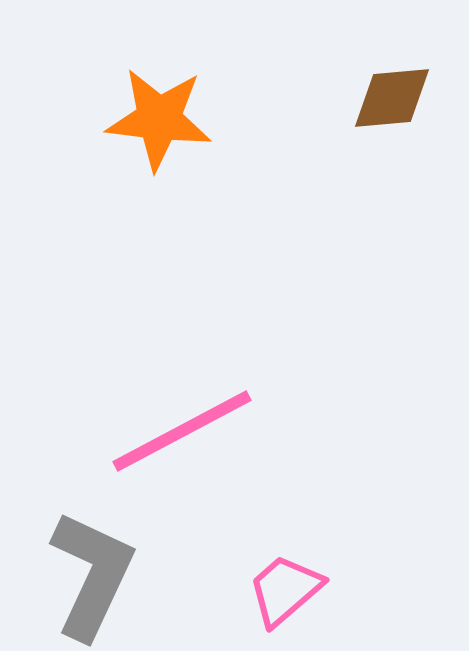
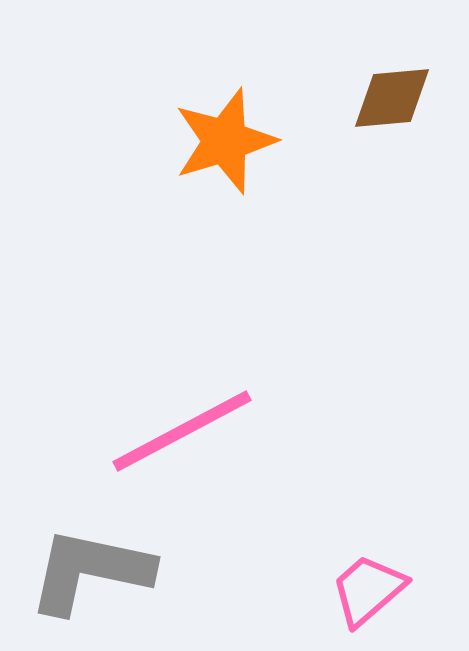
orange star: moved 66 px right, 22 px down; rotated 24 degrees counterclockwise
gray L-shape: moved 2 px left, 4 px up; rotated 103 degrees counterclockwise
pink trapezoid: moved 83 px right
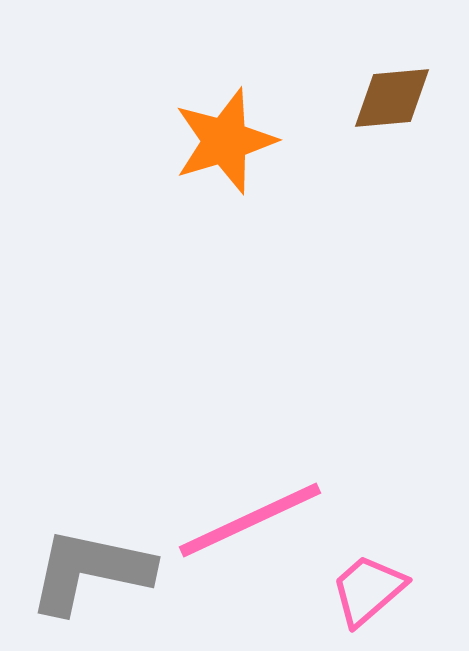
pink line: moved 68 px right, 89 px down; rotated 3 degrees clockwise
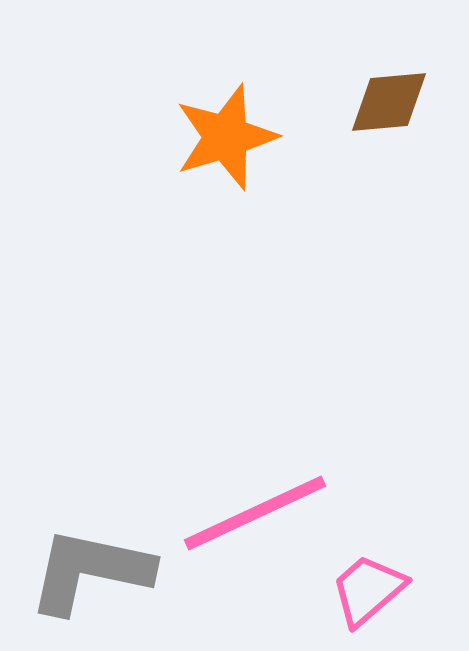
brown diamond: moved 3 px left, 4 px down
orange star: moved 1 px right, 4 px up
pink line: moved 5 px right, 7 px up
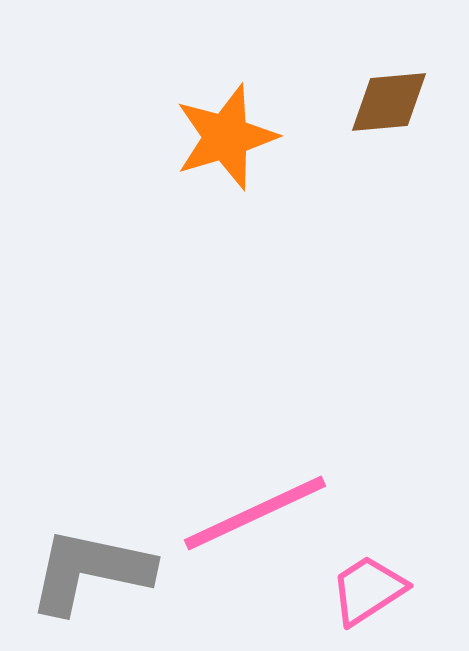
pink trapezoid: rotated 8 degrees clockwise
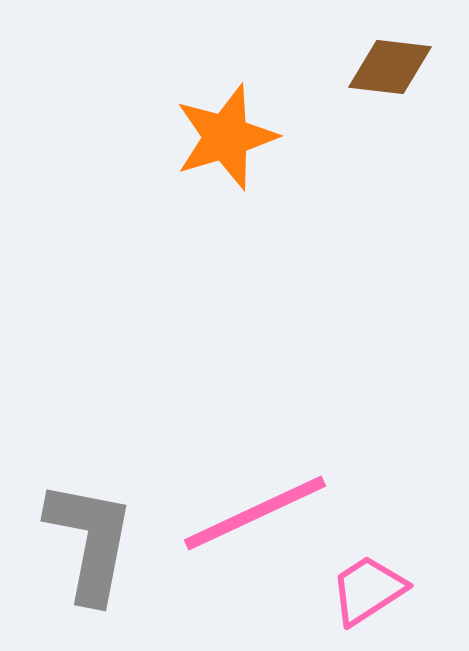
brown diamond: moved 1 px right, 35 px up; rotated 12 degrees clockwise
gray L-shape: moved 30 px up; rotated 89 degrees clockwise
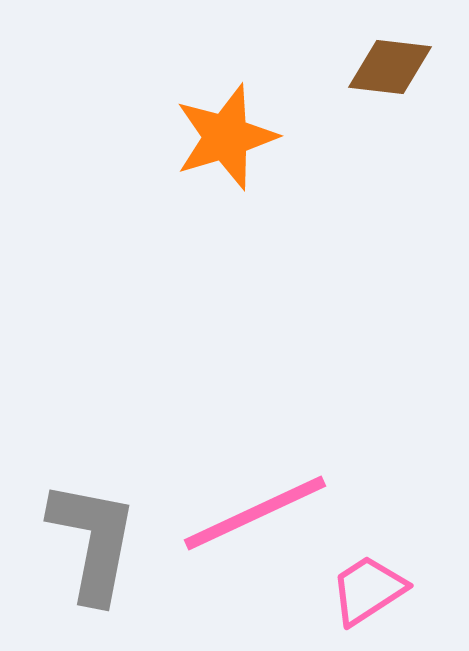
gray L-shape: moved 3 px right
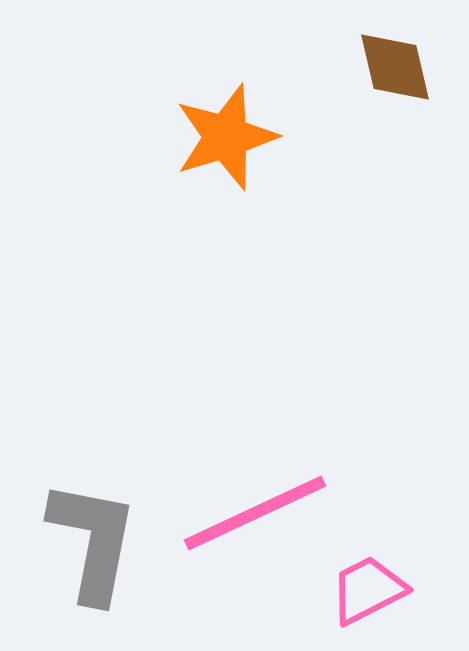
brown diamond: moved 5 px right; rotated 70 degrees clockwise
pink trapezoid: rotated 6 degrees clockwise
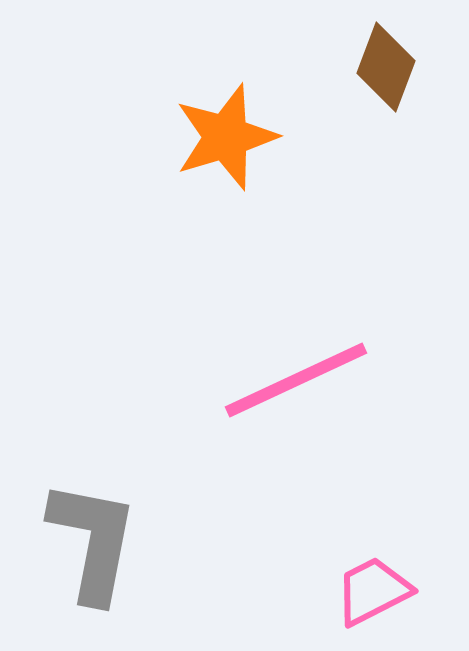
brown diamond: moved 9 px left; rotated 34 degrees clockwise
pink line: moved 41 px right, 133 px up
pink trapezoid: moved 5 px right, 1 px down
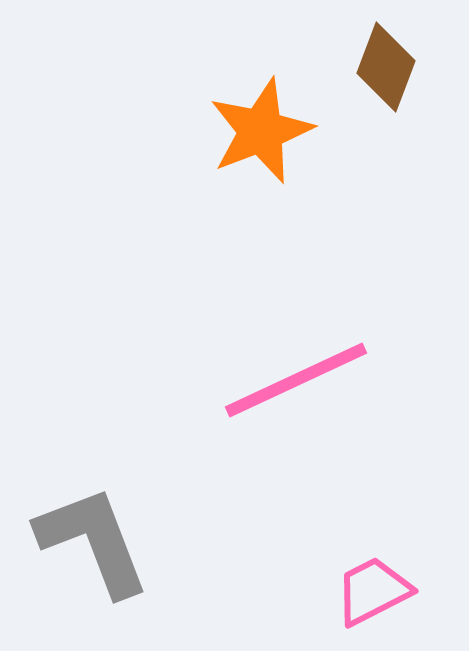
orange star: moved 35 px right, 6 px up; rotated 4 degrees counterclockwise
gray L-shape: rotated 32 degrees counterclockwise
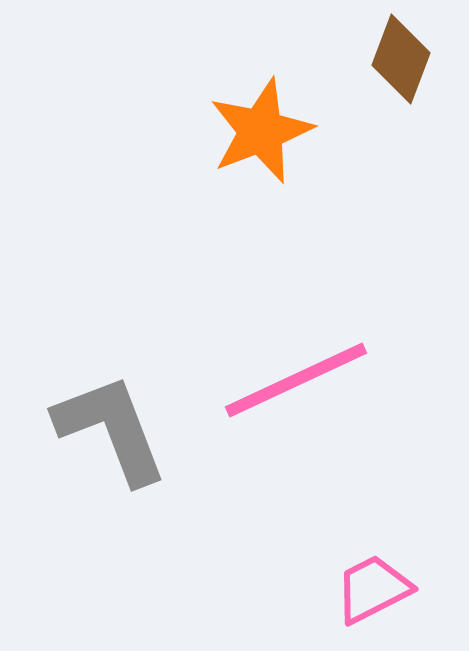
brown diamond: moved 15 px right, 8 px up
gray L-shape: moved 18 px right, 112 px up
pink trapezoid: moved 2 px up
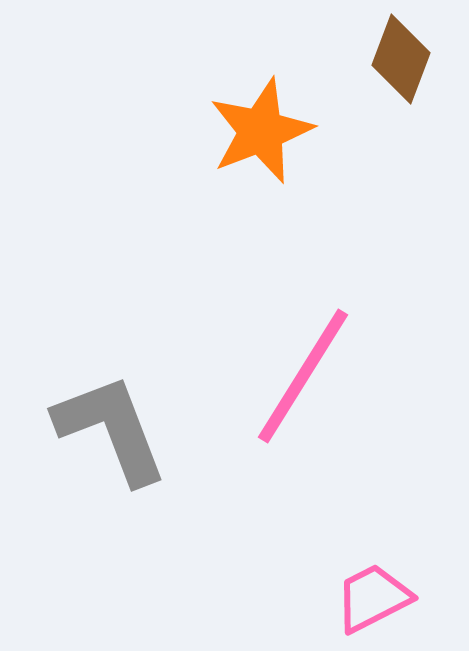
pink line: moved 7 px right, 4 px up; rotated 33 degrees counterclockwise
pink trapezoid: moved 9 px down
